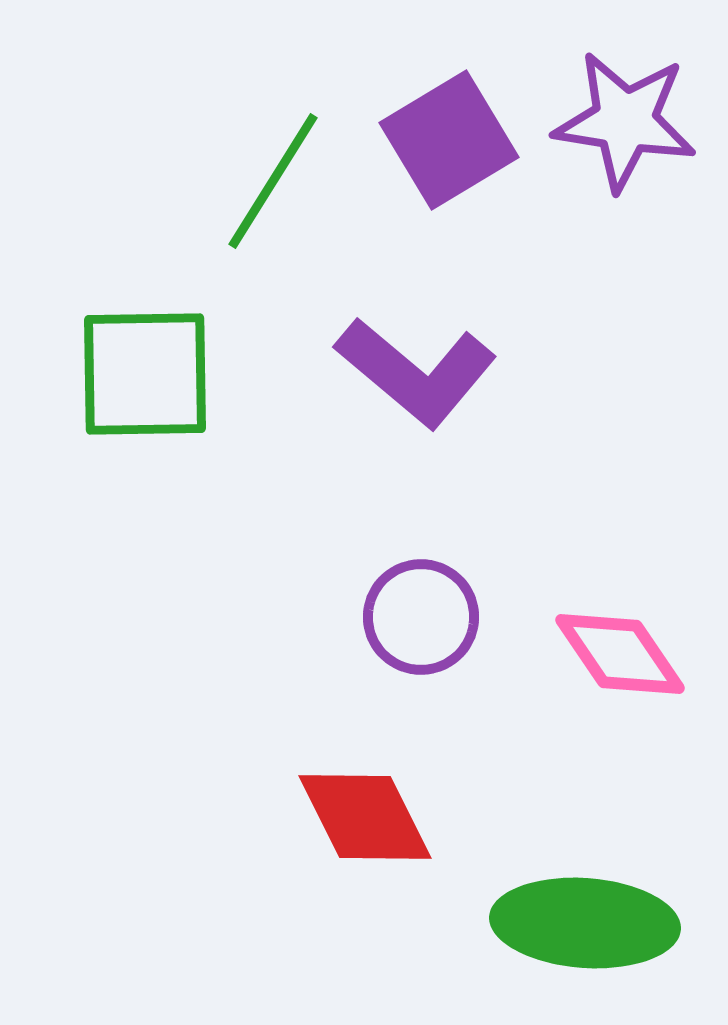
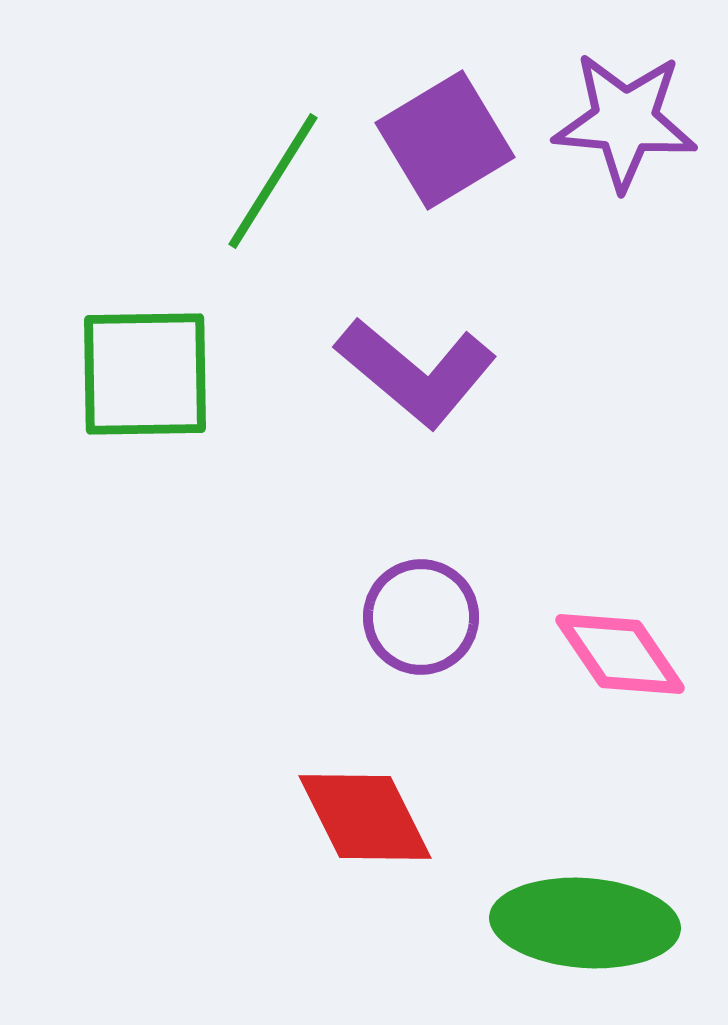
purple star: rotated 4 degrees counterclockwise
purple square: moved 4 px left
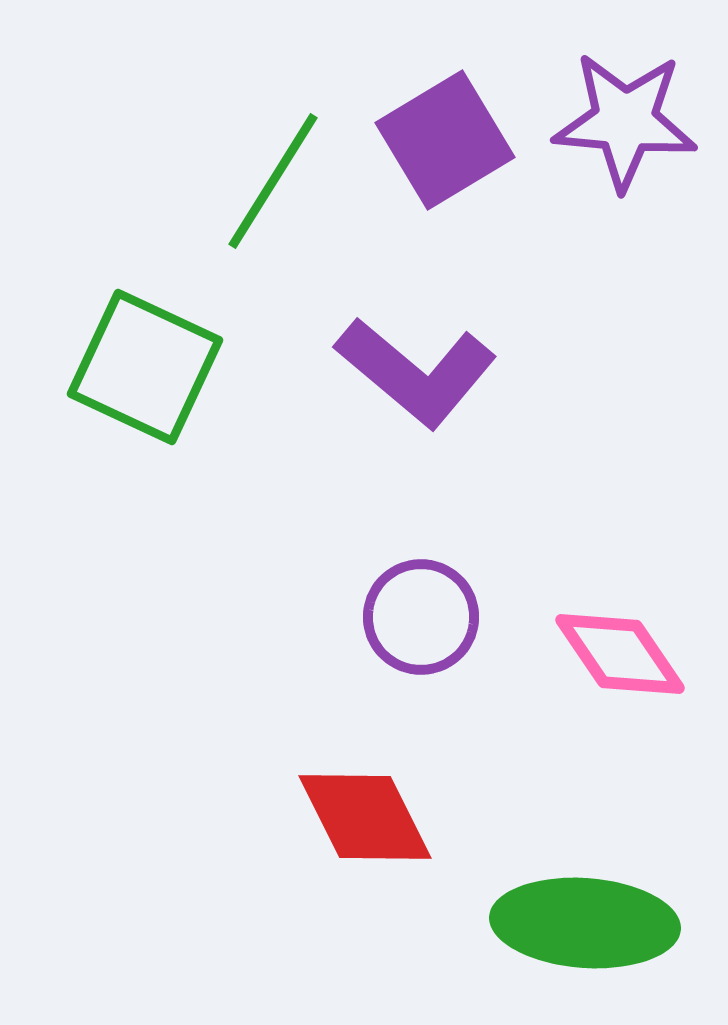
green square: moved 7 px up; rotated 26 degrees clockwise
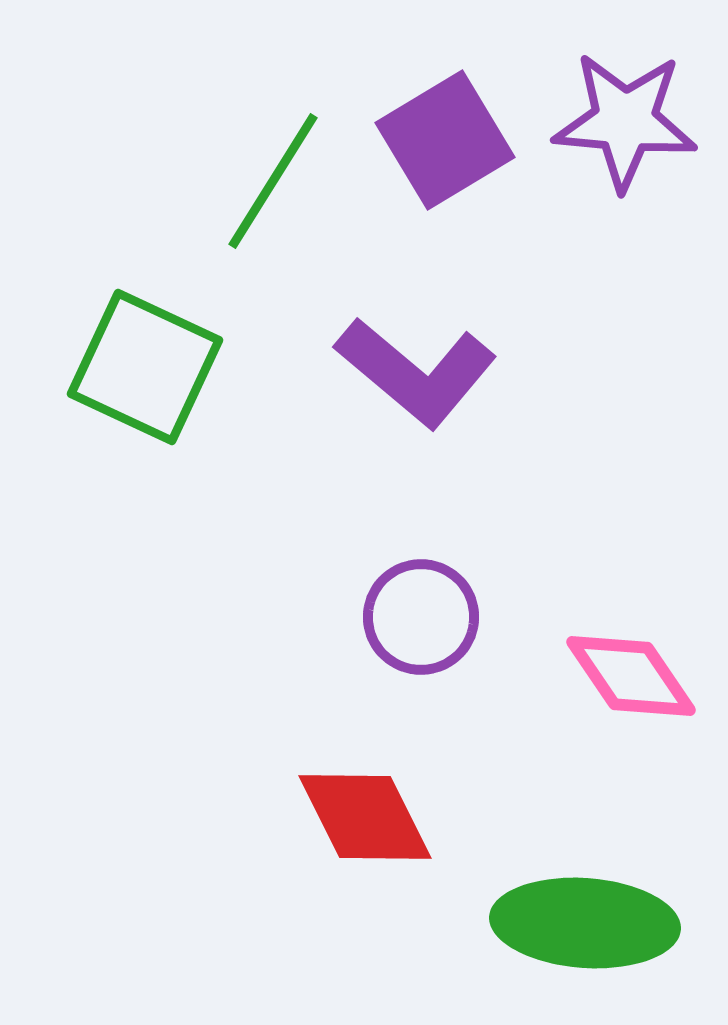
pink diamond: moved 11 px right, 22 px down
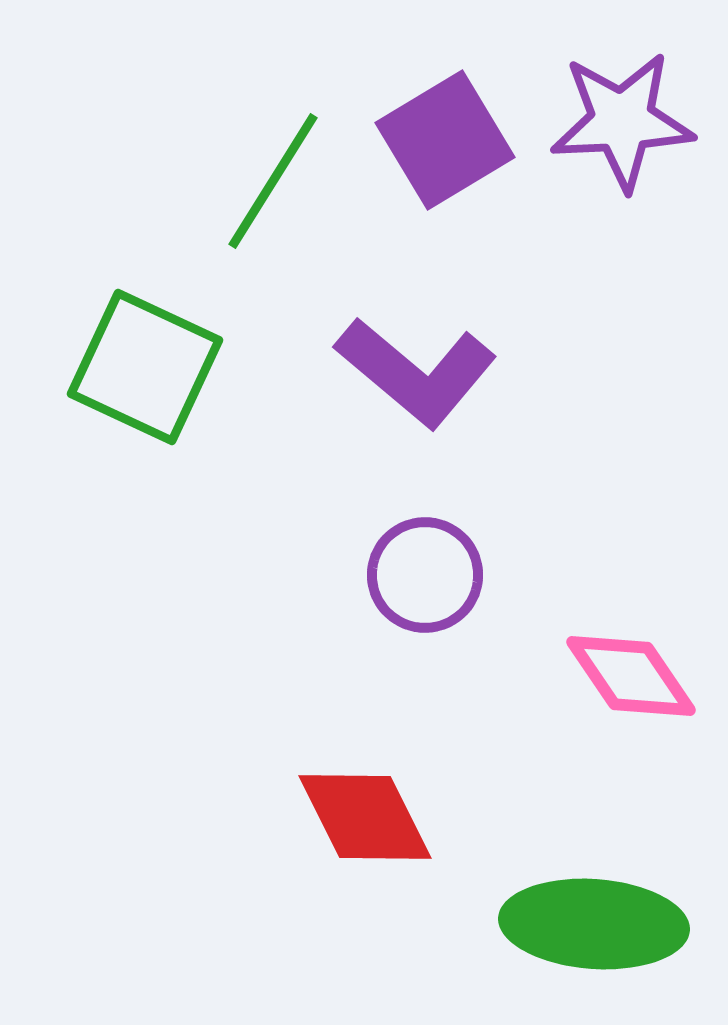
purple star: moved 3 px left; rotated 8 degrees counterclockwise
purple circle: moved 4 px right, 42 px up
green ellipse: moved 9 px right, 1 px down
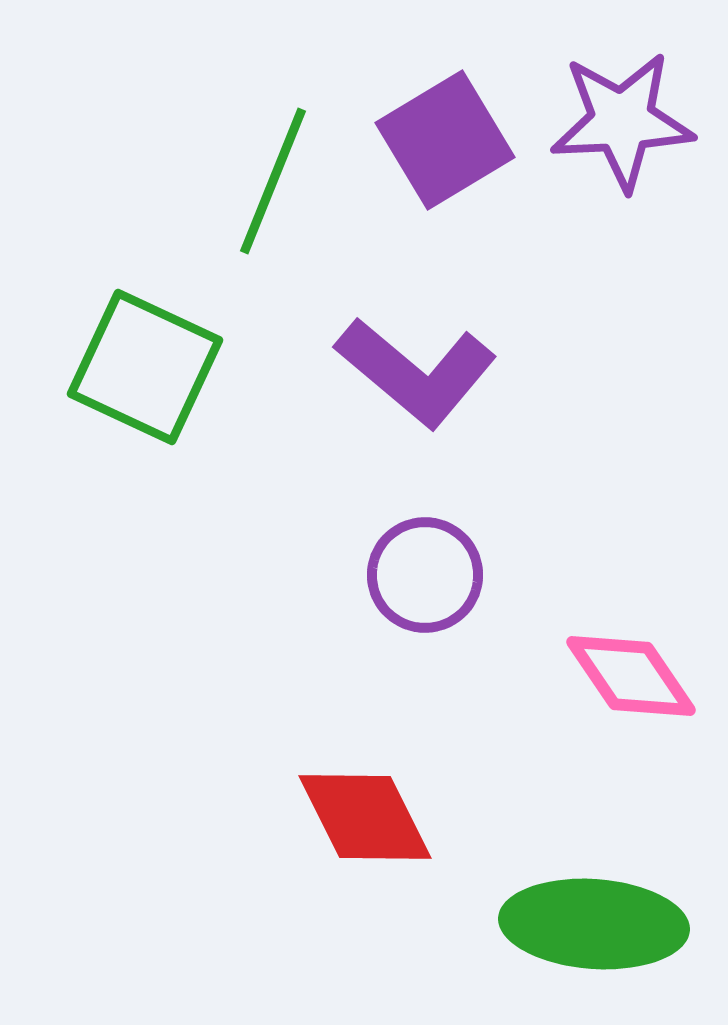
green line: rotated 10 degrees counterclockwise
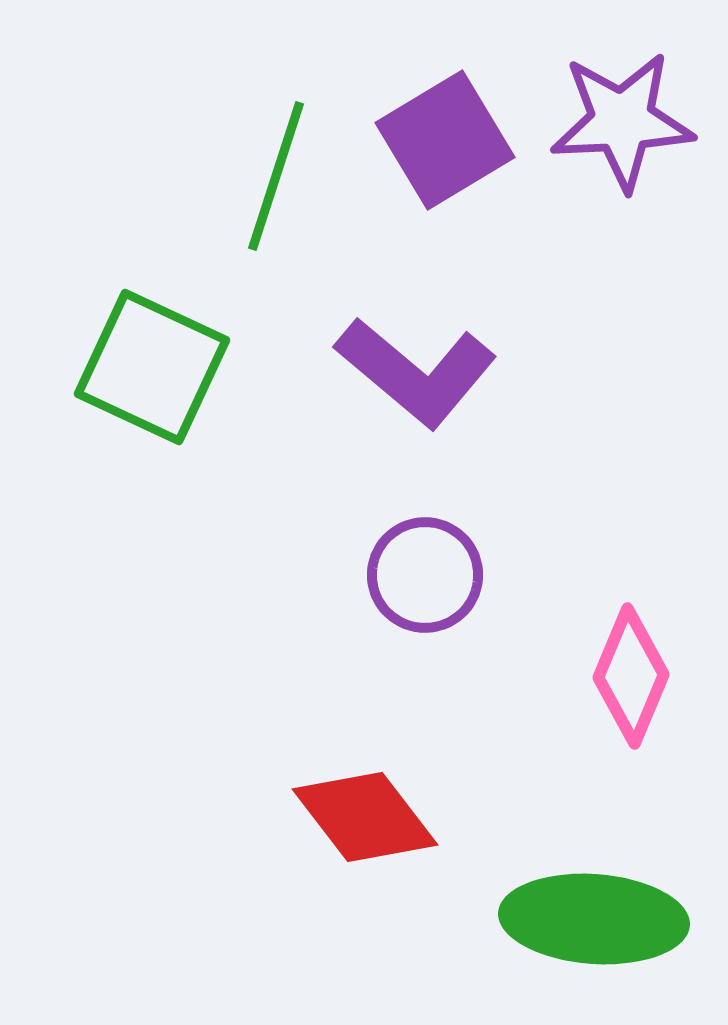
green line: moved 3 px right, 5 px up; rotated 4 degrees counterclockwise
green square: moved 7 px right
pink diamond: rotated 57 degrees clockwise
red diamond: rotated 11 degrees counterclockwise
green ellipse: moved 5 px up
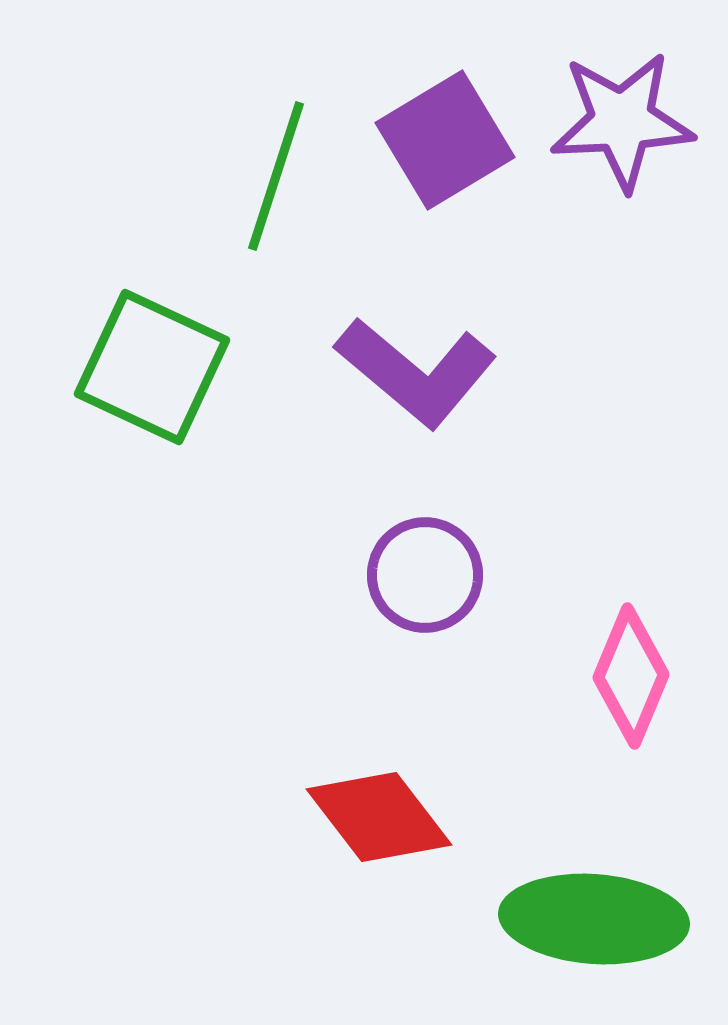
red diamond: moved 14 px right
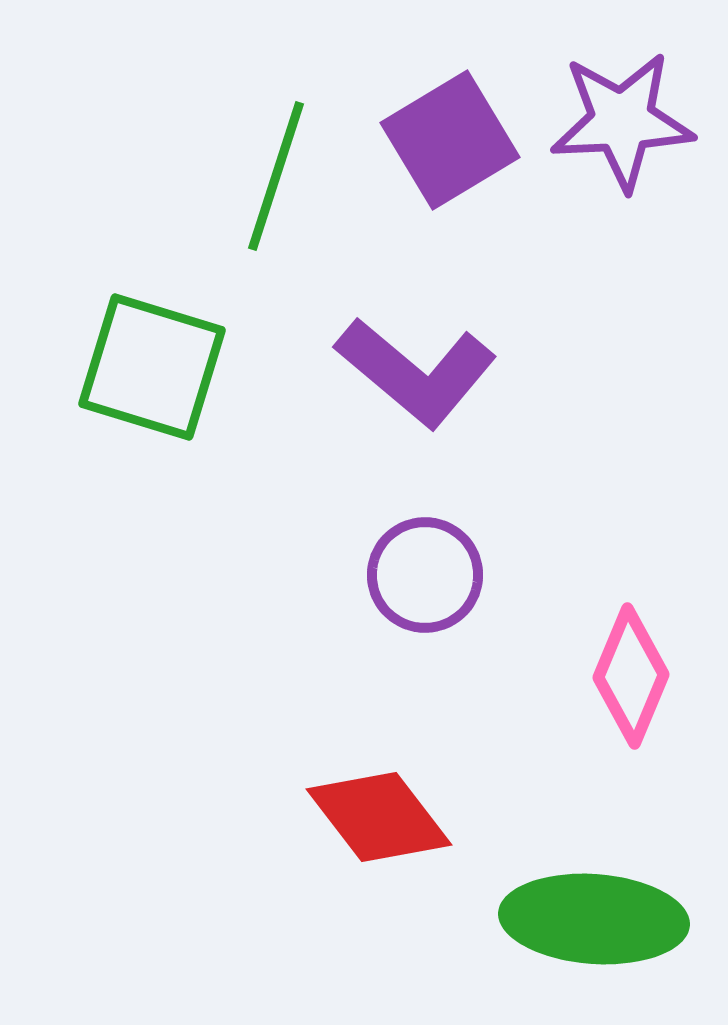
purple square: moved 5 px right
green square: rotated 8 degrees counterclockwise
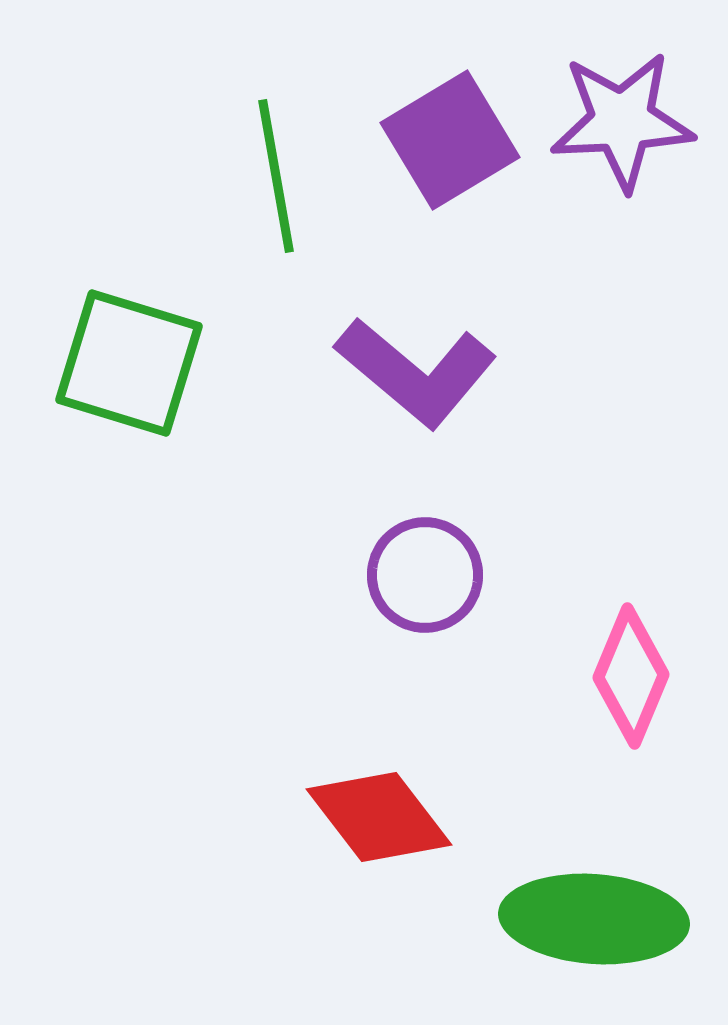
green line: rotated 28 degrees counterclockwise
green square: moved 23 px left, 4 px up
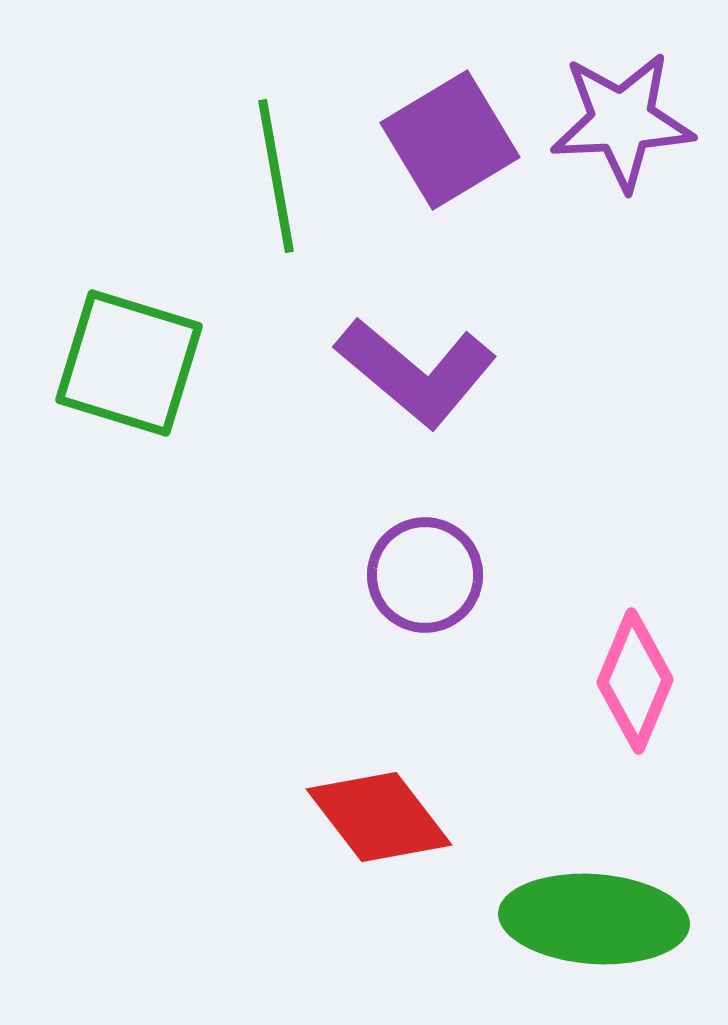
pink diamond: moved 4 px right, 5 px down
